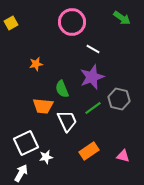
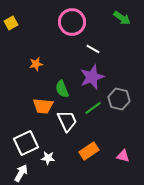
white star: moved 2 px right, 1 px down; rotated 16 degrees clockwise
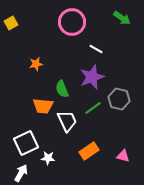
white line: moved 3 px right
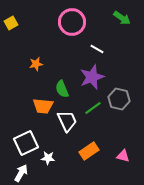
white line: moved 1 px right
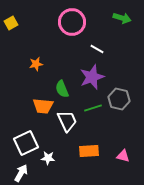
green arrow: rotated 18 degrees counterclockwise
green line: rotated 18 degrees clockwise
orange rectangle: rotated 30 degrees clockwise
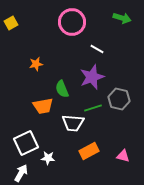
orange trapezoid: rotated 15 degrees counterclockwise
white trapezoid: moved 6 px right, 2 px down; rotated 120 degrees clockwise
orange rectangle: rotated 24 degrees counterclockwise
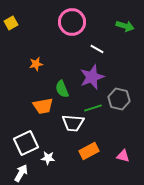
green arrow: moved 3 px right, 8 px down
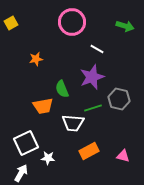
orange star: moved 5 px up
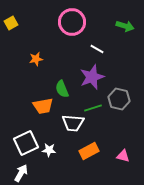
white star: moved 1 px right, 8 px up
